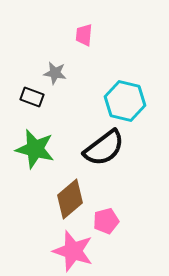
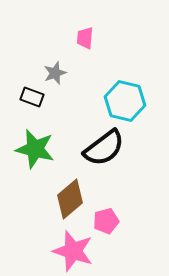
pink trapezoid: moved 1 px right, 3 px down
gray star: rotated 30 degrees counterclockwise
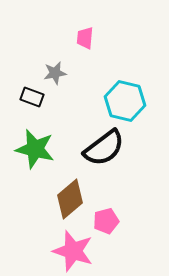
gray star: rotated 10 degrees clockwise
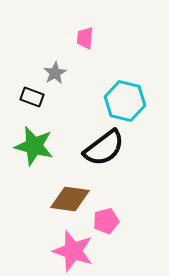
gray star: rotated 20 degrees counterclockwise
green star: moved 1 px left, 3 px up
brown diamond: rotated 48 degrees clockwise
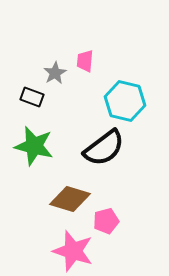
pink trapezoid: moved 23 px down
brown diamond: rotated 9 degrees clockwise
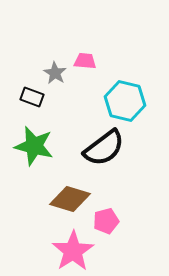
pink trapezoid: rotated 90 degrees clockwise
gray star: rotated 10 degrees counterclockwise
pink star: rotated 21 degrees clockwise
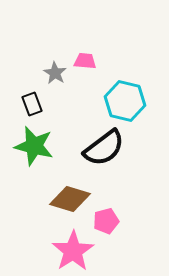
black rectangle: moved 7 px down; rotated 50 degrees clockwise
